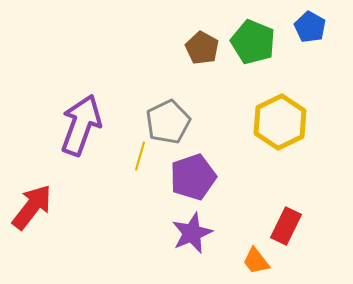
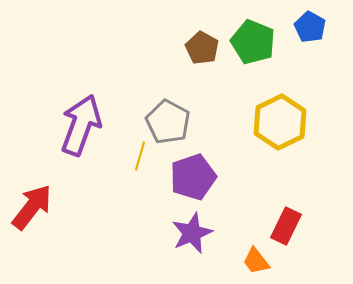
gray pentagon: rotated 18 degrees counterclockwise
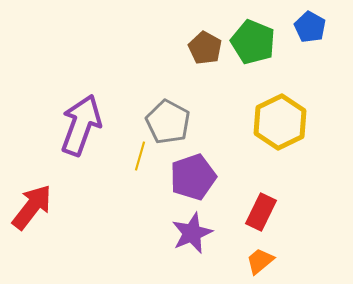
brown pentagon: moved 3 px right
red rectangle: moved 25 px left, 14 px up
orange trapezoid: moved 4 px right; rotated 88 degrees clockwise
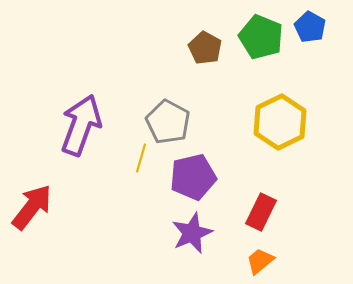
green pentagon: moved 8 px right, 5 px up
yellow line: moved 1 px right, 2 px down
purple pentagon: rotated 6 degrees clockwise
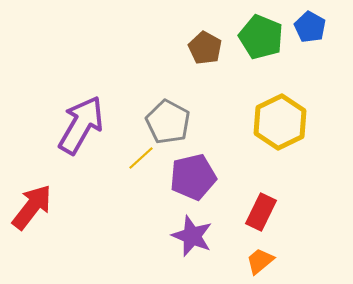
purple arrow: rotated 10 degrees clockwise
yellow line: rotated 32 degrees clockwise
purple star: moved 3 px down; rotated 27 degrees counterclockwise
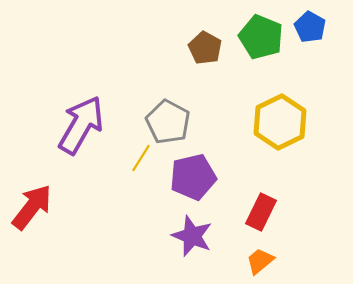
yellow line: rotated 16 degrees counterclockwise
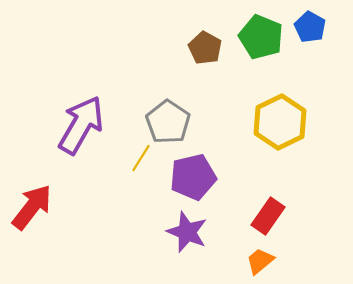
gray pentagon: rotated 6 degrees clockwise
red rectangle: moved 7 px right, 4 px down; rotated 9 degrees clockwise
purple star: moved 5 px left, 4 px up
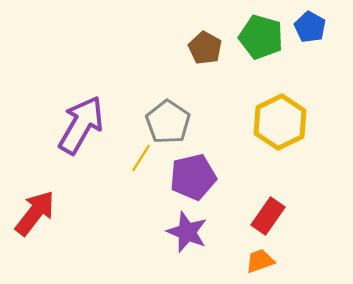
green pentagon: rotated 6 degrees counterclockwise
red arrow: moved 3 px right, 6 px down
orange trapezoid: rotated 20 degrees clockwise
